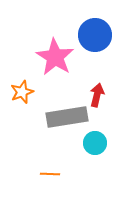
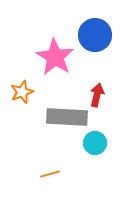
gray rectangle: rotated 12 degrees clockwise
orange line: rotated 18 degrees counterclockwise
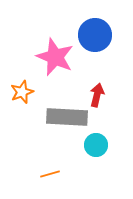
pink star: rotated 9 degrees counterclockwise
cyan circle: moved 1 px right, 2 px down
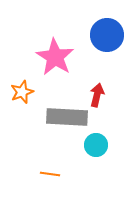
blue circle: moved 12 px right
pink star: rotated 9 degrees clockwise
orange line: rotated 24 degrees clockwise
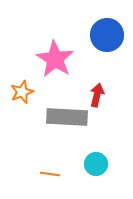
pink star: moved 2 px down
cyan circle: moved 19 px down
